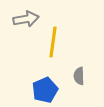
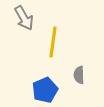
gray arrow: moved 2 px left, 1 px up; rotated 70 degrees clockwise
gray semicircle: moved 1 px up
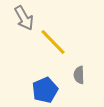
yellow line: rotated 52 degrees counterclockwise
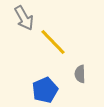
gray semicircle: moved 1 px right, 1 px up
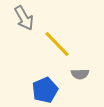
yellow line: moved 4 px right, 2 px down
gray semicircle: rotated 90 degrees counterclockwise
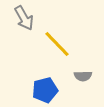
gray semicircle: moved 3 px right, 2 px down
blue pentagon: rotated 10 degrees clockwise
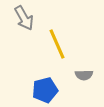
yellow line: rotated 20 degrees clockwise
gray semicircle: moved 1 px right, 1 px up
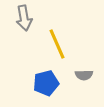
gray arrow: rotated 20 degrees clockwise
blue pentagon: moved 1 px right, 7 px up
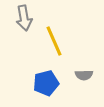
yellow line: moved 3 px left, 3 px up
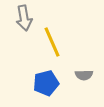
yellow line: moved 2 px left, 1 px down
